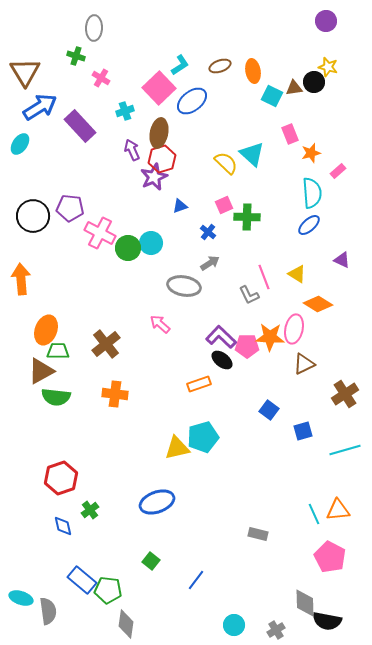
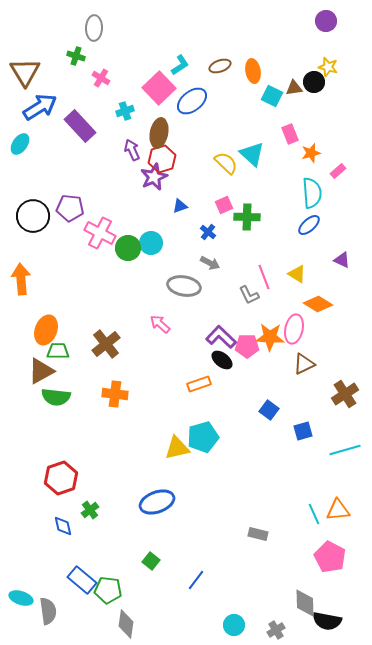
gray arrow at (210, 263): rotated 60 degrees clockwise
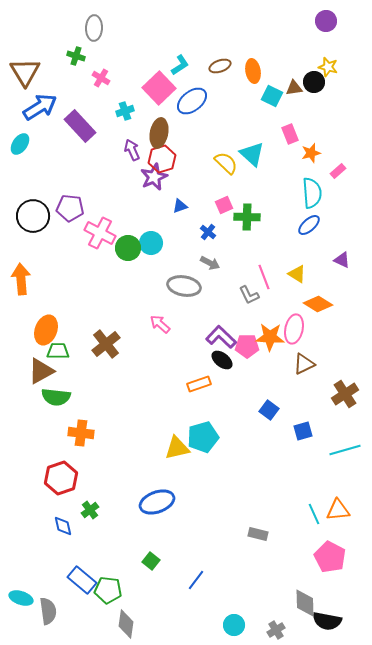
orange cross at (115, 394): moved 34 px left, 39 px down
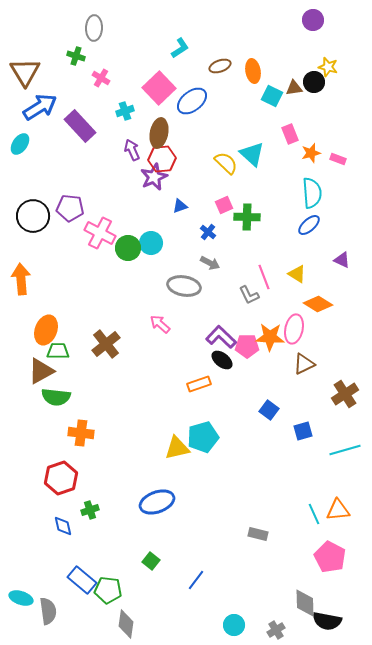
purple circle at (326, 21): moved 13 px left, 1 px up
cyan L-shape at (180, 65): moved 17 px up
red hexagon at (162, 159): rotated 12 degrees clockwise
pink rectangle at (338, 171): moved 12 px up; rotated 63 degrees clockwise
green cross at (90, 510): rotated 18 degrees clockwise
